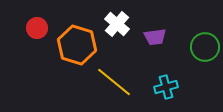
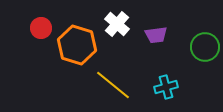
red circle: moved 4 px right
purple trapezoid: moved 1 px right, 2 px up
yellow line: moved 1 px left, 3 px down
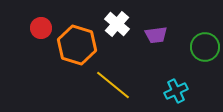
cyan cross: moved 10 px right, 4 px down; rotated 10 degrees counterclockwise
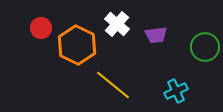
orange hexagon: rotated 9 degrees clockwise
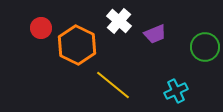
white cross: moved 2 px right, 3 px up
purple trapezoid: moved 1 px left, 1 px up; rotated 15 degrees counterclockwise
